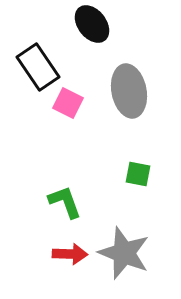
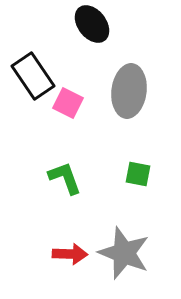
black rectangle: moved 5 px left, 9 px down
gray ellipse: rotated 18 degrees clockwise
green L-shape: moved 24 px up
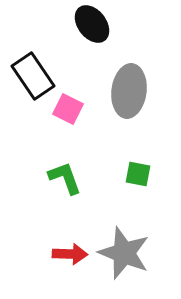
pink square: moved 6 px down
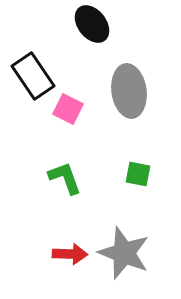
gray ellipse: rotated 15 degrees counterclockwise
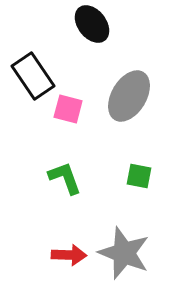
gray ellipse: moved 5 px down; rotated 39 degrees clockwise
pink square: rotated 12 degrees counterclockwise
green square: moved 1 px right, 2 px down
red arrow: moved 1 px left, 1 px down
